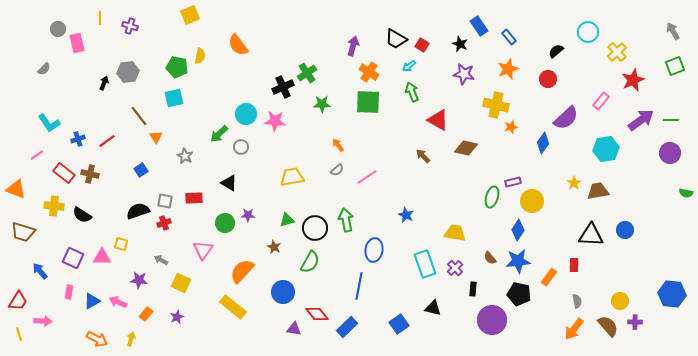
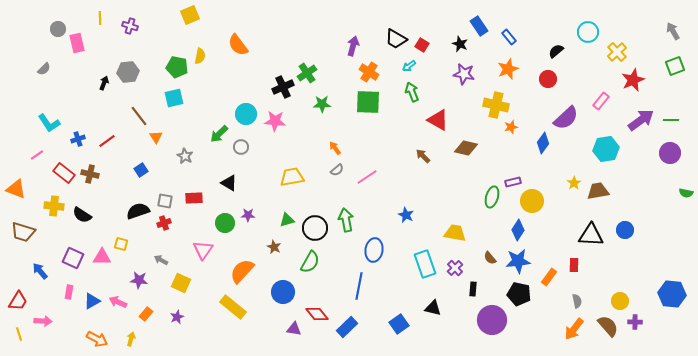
orange arrow at (338, 145): moved 3 px left, 3 px down
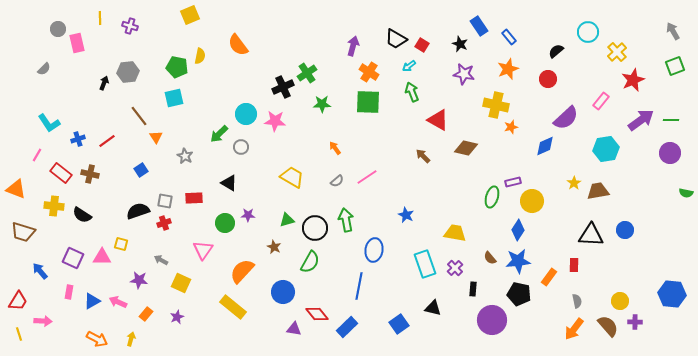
blue diamond at (543, 143): moved 2 px right, 3 px down; rotated 30 degrees clockwise
pink line at (37, 155): rotated 24 degrees counterclockwise
gray semicircle at (337, 170): moved 11 px down
red rectangle at (64, 173): moved 3 px left
yellow trapezoid at (292, 177): rotated 40 degrees clockwise
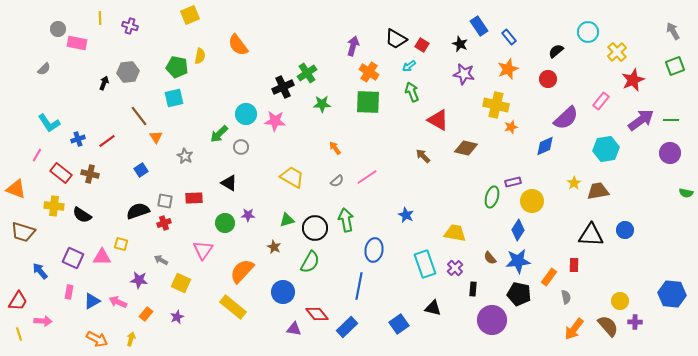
pink rectangle at (77, 43): rotated 66 degrees counterclockwise
gray semicircle at (577, 301): moved 11 px left, 4 px up
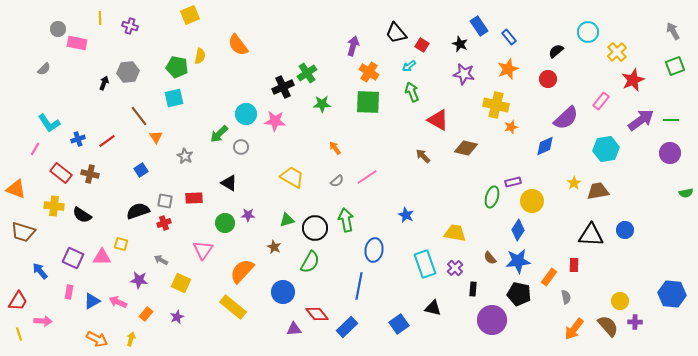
black trapezoid at (396, 39): moved 6 px up; rotated 20 degrees clockwise
pink line at (37, 155): moved 2 px left, 6 px up
green semicircle at (686, 193): rotated 24 degrees counterclockwise
purple triangle at (294, 329): rotated 14 degrees counterclockwise
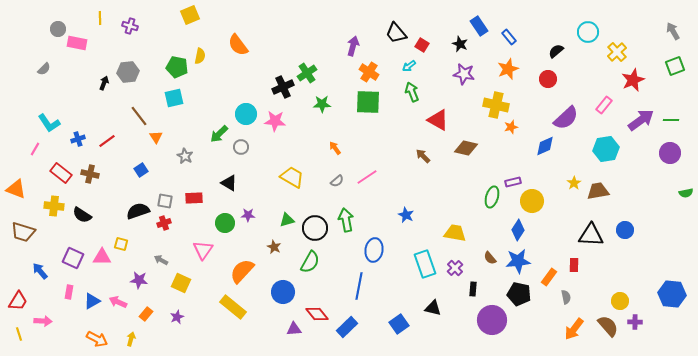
pink rectangle at (601, 101): moved 3 px right, 4 px down
